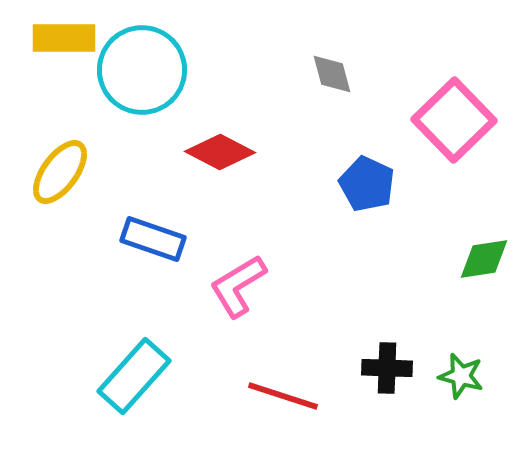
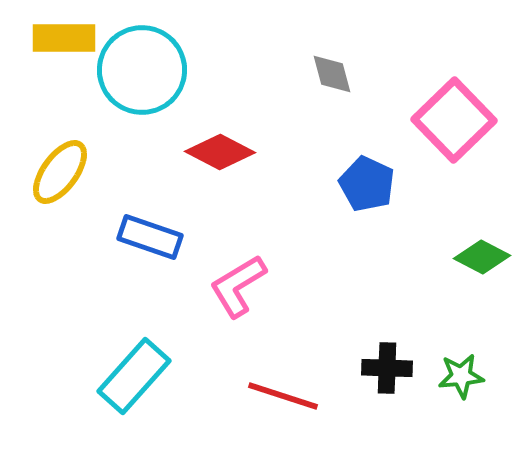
blue rectangle: moved 3 px left, 2 px up
green diamond: moved 2 px left, 2 px up; rotated 36 degrees clockwise
green star: rotated 21 degrees counterclockwise
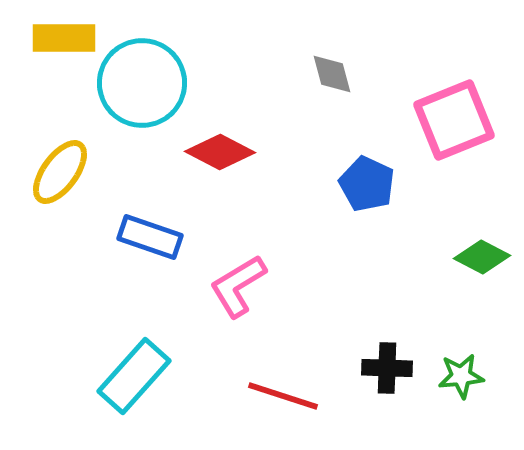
cyan circle: moved 13 px down
pink square: rotated 22 degrees clockwise
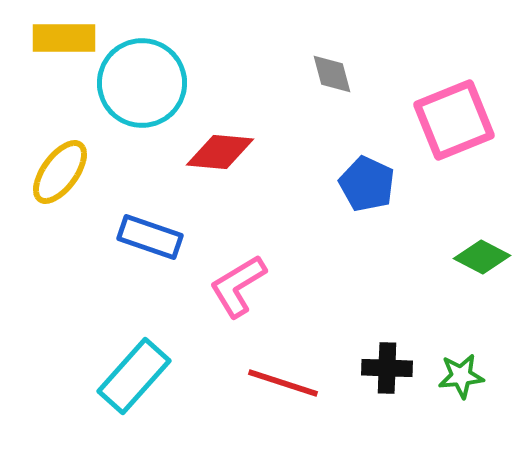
red diamond: rotated 22 degrees counterclockwise
red line: moved 13 px up
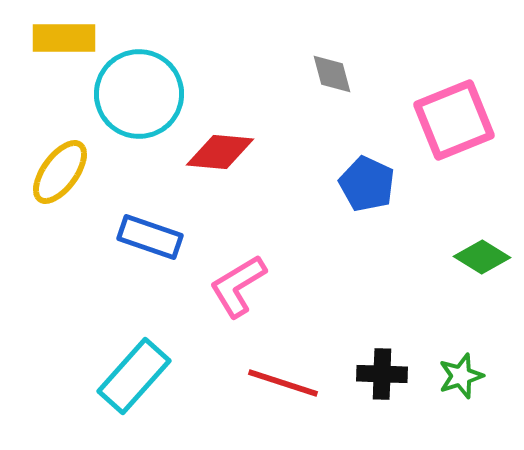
cyan circle: moved 3 px left, 11 px down
green diamond: rotated 4 degrees clockwise
black cross: moved 5 px left, 6 px down
green star: rotated 12 degrees counterclockwise
